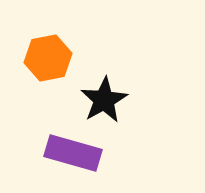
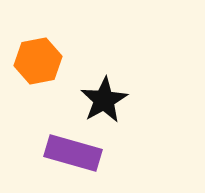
orange hexagon: moved 10 px left, 3 px down
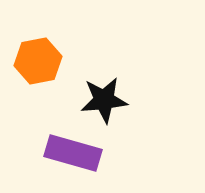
black star: rotated 24 degrees clockwise
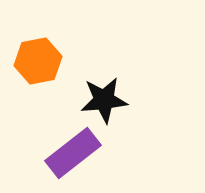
purple rectangle: rotated 54 degrees counterclockwise
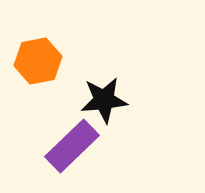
purple rectangle: moved 1 px left, 7 px up; rotated 6 degrees counterclockwise
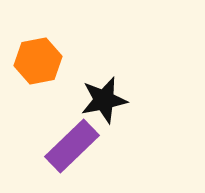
black star: rotated 6 degrees counterclockwise
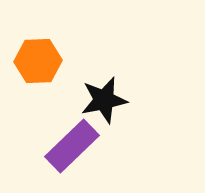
orange hexagon: rotated 9 degrees clockwise
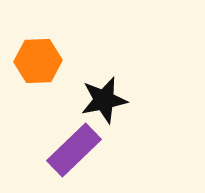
purple rectangle: moved 2 px right, 4 px down
